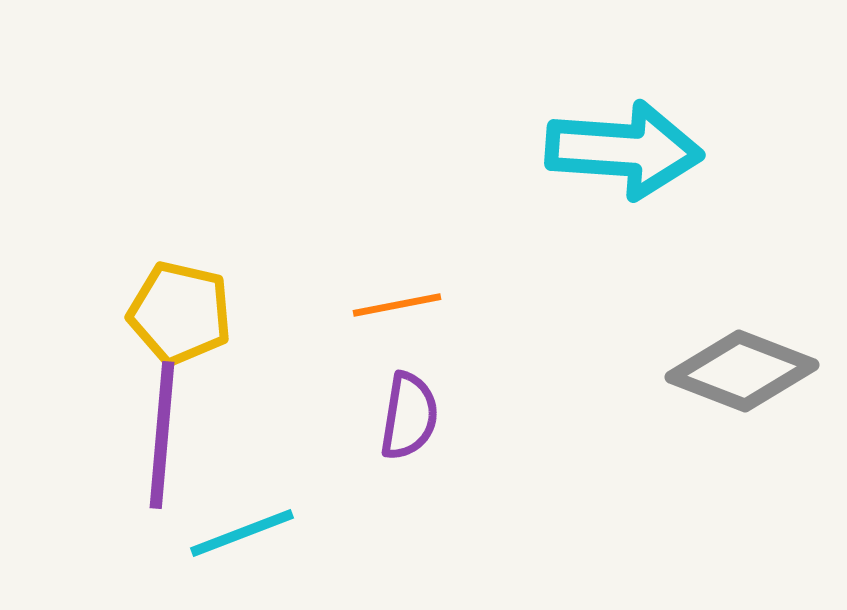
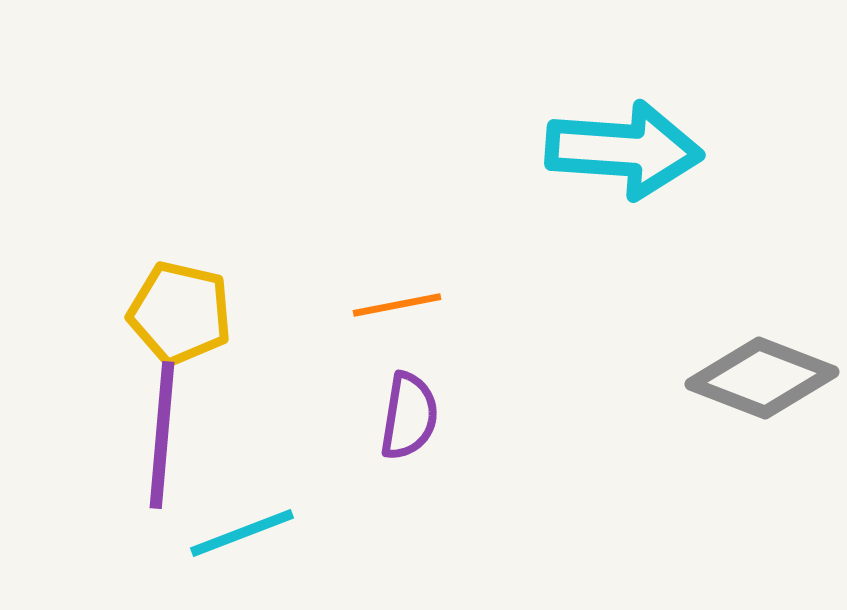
gray diamond: moved 20 px right, 7 px down
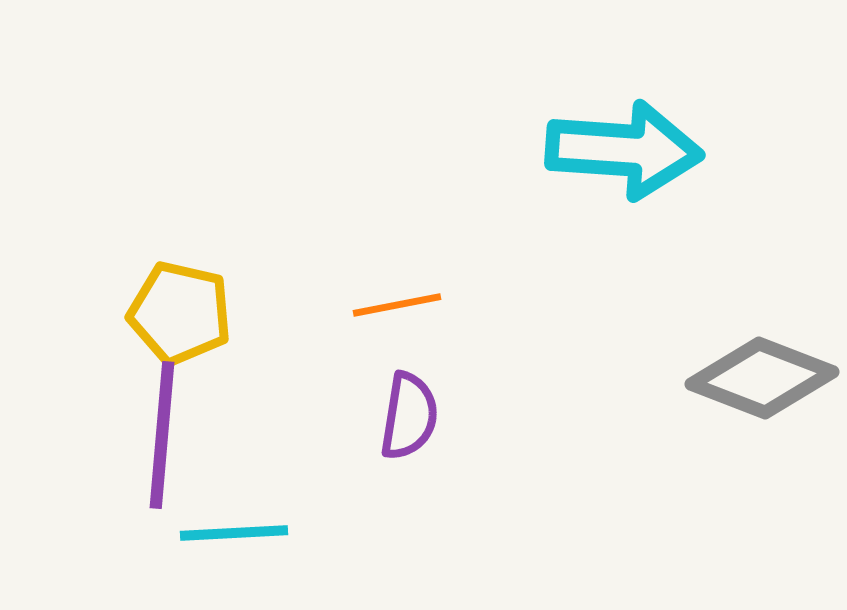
cyan line: moved 8 px left; rotated 18 degrees clockwise
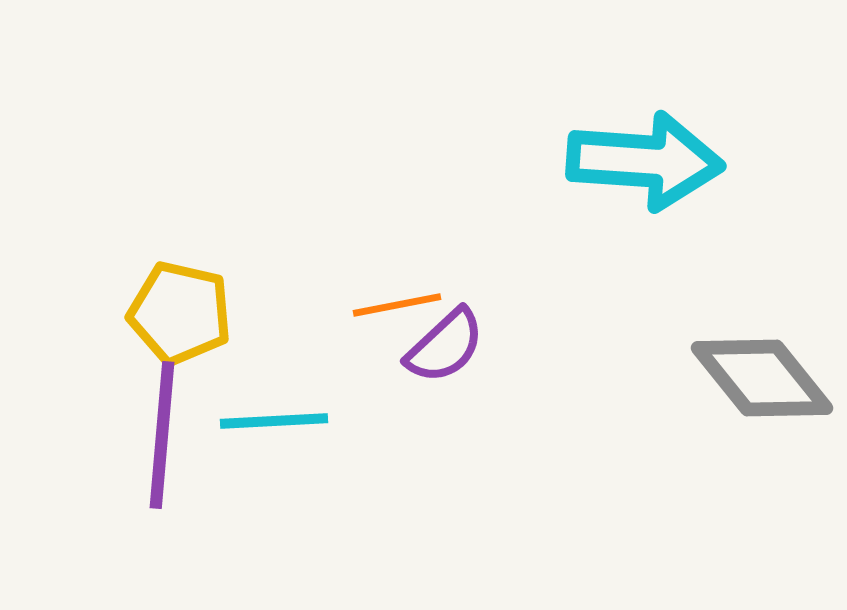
cyan arrow: moved 21 px right, 11 px down
gray diamond: rotated 30 degrees clockwise
purple semicircle: moved 36 px right, 70 px up; rotated 38 degrees clockwise
cyan line: moved 40 px right, 112 px up
